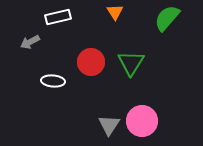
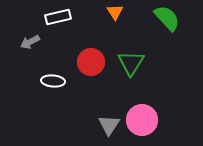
green semicircle: rotated 96 degrees clockwise
pink circle: moved 1 px up
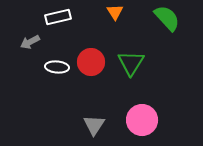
white ellipse: moved 4 px right, 14 px up
gray triangle: moved 15 px left
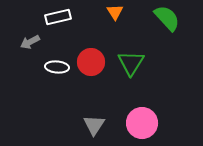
pink circle: moved 3 px down
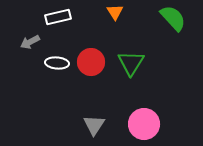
green semicircle: moved 6 px right
white ellipse: moved 4 px up
pink circle: moved 2 px right, 1 px down
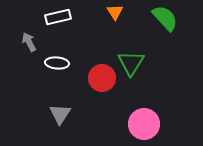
green semicircle: moved 8 px left
gray arrow: moved 1 px left; rotated 90 degrees clockwise
red circle: moved 11 px right, 16 px down
gray triangle: moved 34 px left, 11 px up
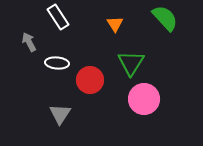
orange triangle: moved 12 px down
white rectangle: rotated 70 degrees clockwise
red circle: moved 12 px left, 2 px down
pink circle: moved 25 px up
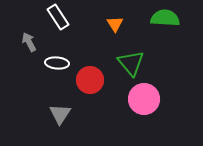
green semicircle: rotated 44 degrees counterclockwise
green triangle: rotated 12 degrees counterclockwise
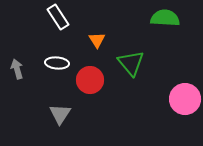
orange triangle: moved 18 px left, 16 px down
gray arrow: moved 12 px left, 27 px down; rotated 12 degrees clockwise
pink circle: moved 41 px right
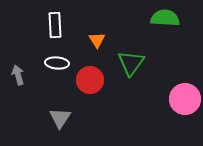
white rectangle: moved 3 px left, 8 px down; rotated 30 degrees clockwise
green triangle: rotated 16 degrees clockwise
gray arrow: moved 1 px right, 6 px down
gray triangle: moved 4 px down
